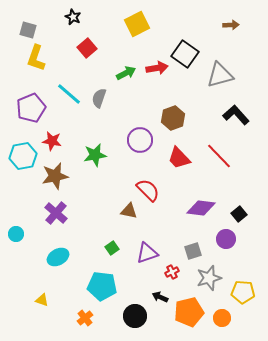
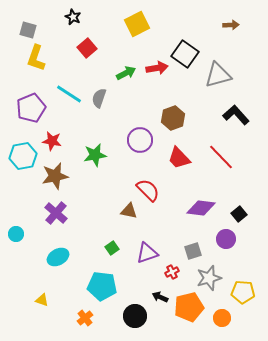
gray triangle at (220, 75): moved 2 px left
cyan line at (69, 94): rotated 8 degrees counterclockwise
red line at (219, 156): moved 2 px right, 1 px down
orange pentagon at (189, 312): moved 5 px up
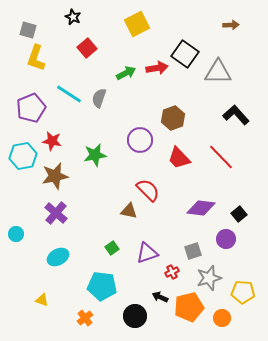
gray triangle at (218, 75): moved 3 px up; rotated 16 degrees clockwise
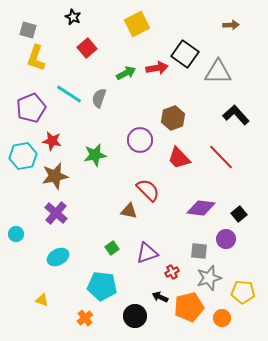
gray square at (193, 251): moved 6 px right; rotated 24 degrees clockwise
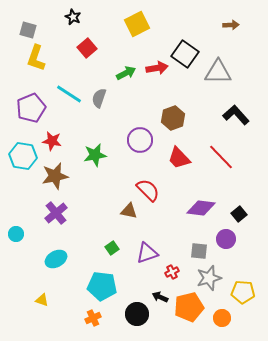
cyan hexagon at (23, 156): rotated 20 degrees clockwise
purple cross at (56, 213): rotated 10 degrees clockwise
cyan ellipse at (58, 257): moved 2 px left, 2 px down
black circle at (135, 316): moved 2 px right, 2 px up
orange cross at (85, 318): moved 8 px right; rotated 14 degrees clockwise
